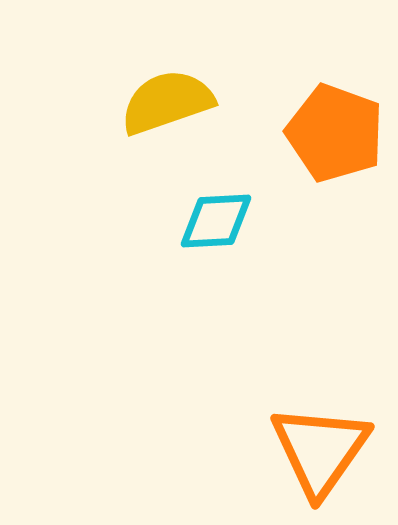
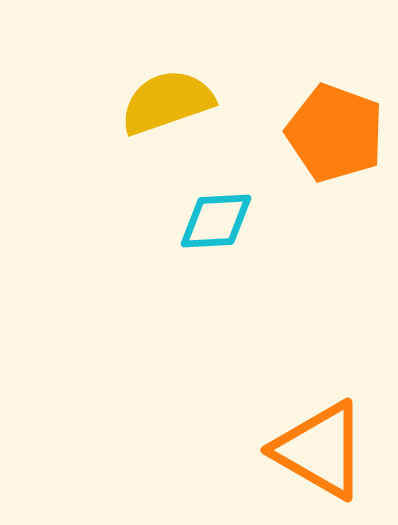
orange triangle: rotated 35 degrees counterclockwise
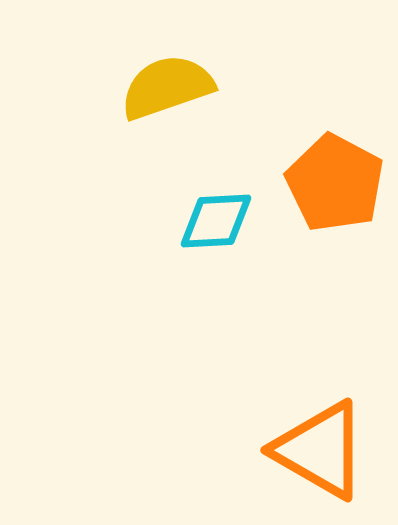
yellow semicircle: moved 15 px up
orange pentagon: moved 50 px down; rotated 8 degrees clockwise
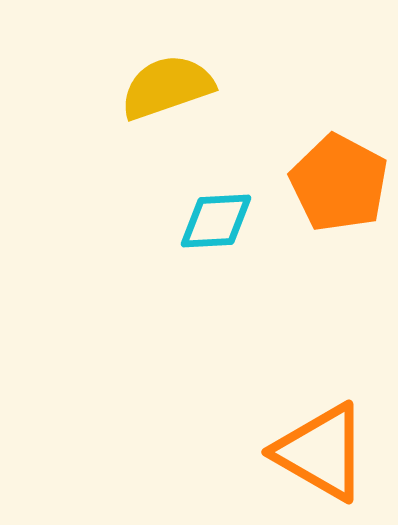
orange pentagon: moved 4 px right
orange triangle: moved 1 px right, 2 px down
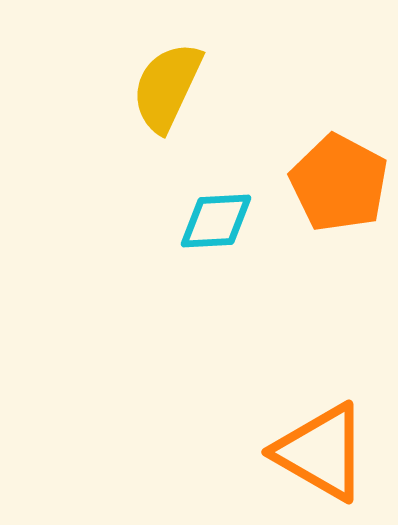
yellow semicircle: rotated 46 degrees counterclockwise
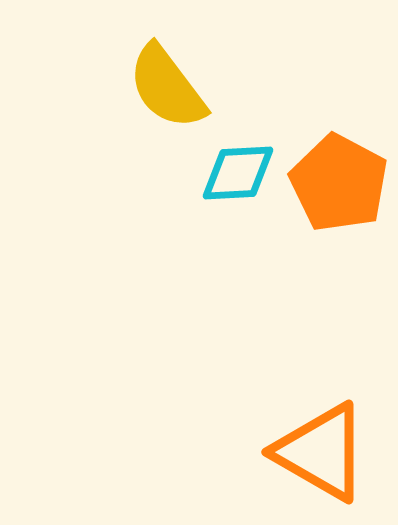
yellow semicircle: rotated 62 degrees counterclockwise
cyan diamond: moved 22 px right, 48 px up
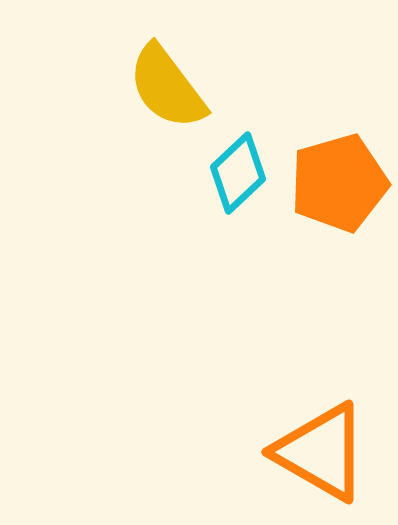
cyan diamond: rotated 40 degrees counterclockwise
orange pentagon: rotated 28 degrees clockwise
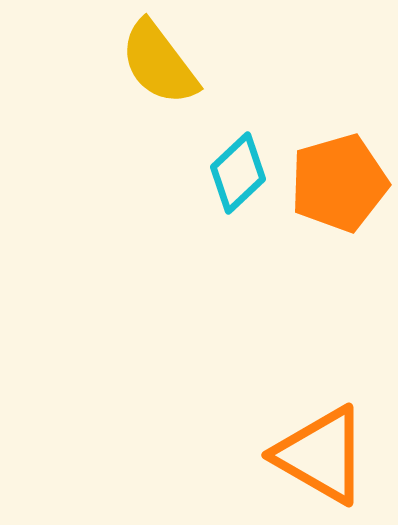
yellow semicircle: moved 8 px left, 24 px up
orange triangle: moved 3 px down
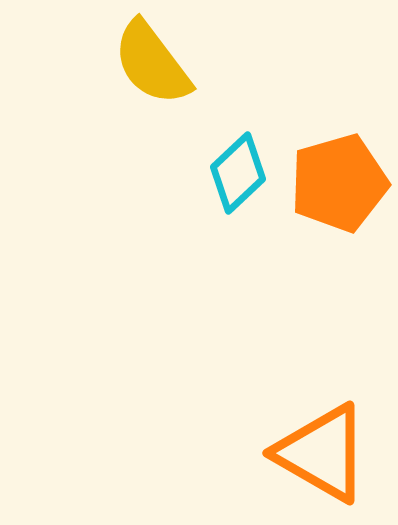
yellow semicircle: moved 7 px left
orange triangle: moved 1 px right, 2 px up
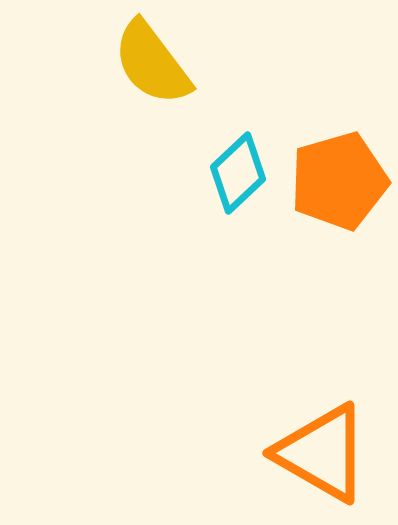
orange pentagon: moved 2 px up
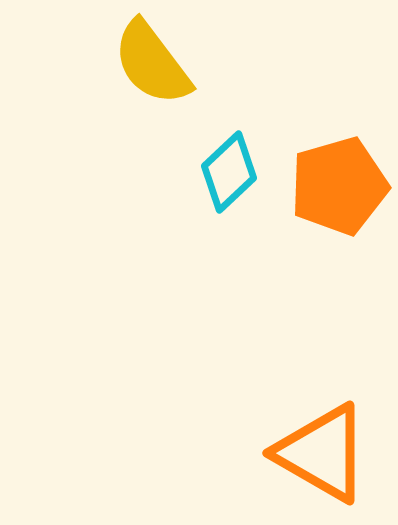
cyan diamond: moved 9 px left, 1 px up
orange pentagon: moved 5 px down
